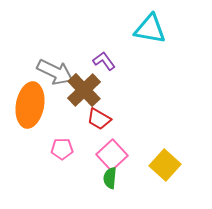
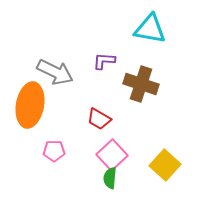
purple L-shape: rotated 50 degrees counterclockwise
brown cross: moved 57 px right, 6 px up; rotated 28 degrees counterclockwise
pink pentagon: moved 8 px left, 2 px down
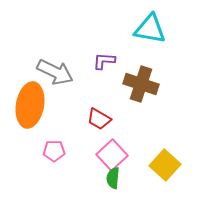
green semicircle: moved 3 px right
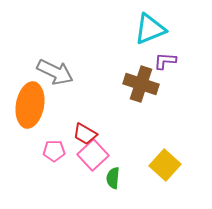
cyan triangle: rotated 32 degrees counterclockwise
purple L-shape: moved 61 px right
red trapezoid: moved 14 px left, 15 px down
pink square: moved 19 px left
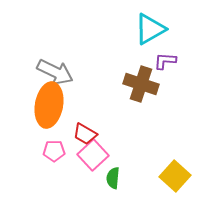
cyan triangle: rotated 8 degrees counterclockwise
orange ellipse: moved 19 px right
yellow square: moved 10 px right, 11 px down
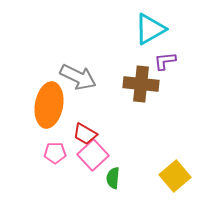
purple L-shape: rotated 10 degrees counterclockwise
gray arrow: moved 23 px right, 5 px down
brown cross: rotated 12 degrees counterclockwise
pink pentagon: moved 1 px right, 2 px down
yellow square: rotated 8 degrees clockwise
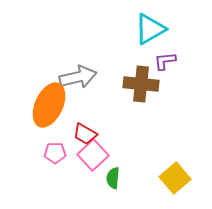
gray arrow: rotated 39 degrees counterclockwise
orange ellipse: rotated 15 degrees clockwise
yellow square: moved 2 px down
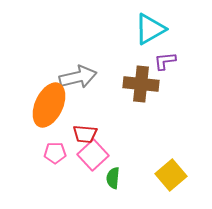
red trapezoid: rotated 25 degrees counterclockwise
yellow square: moved 4 px left, 3 px up
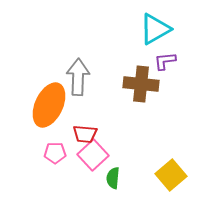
cyan triangle: moved 5 px right
gray arrow: rotated 75 degrees counterclockwise
